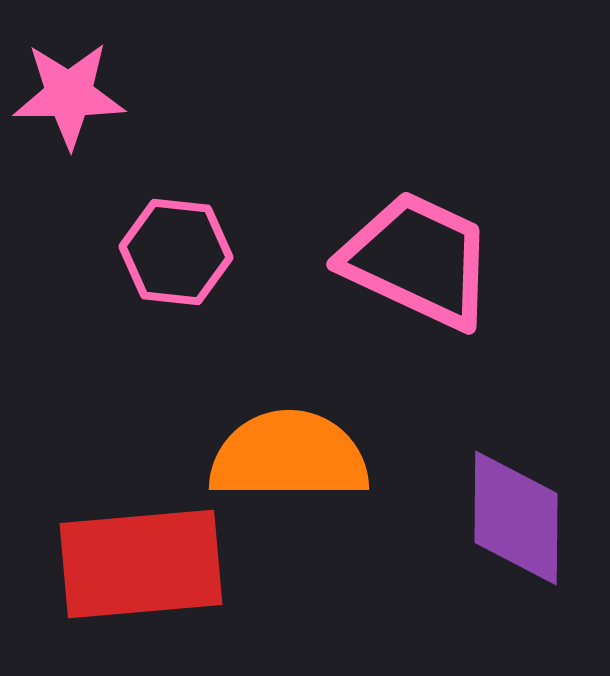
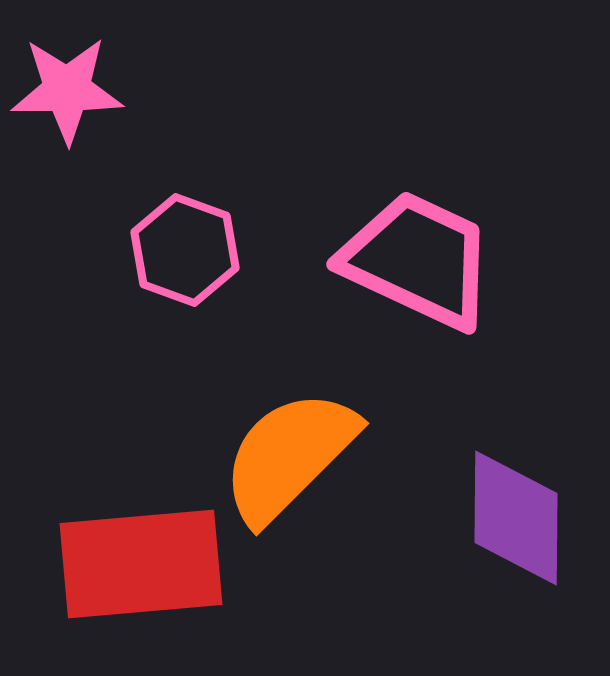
pink star: moved 2 px left, 5 px up
pink hexagon: moved 9 px right, 2 px up; rotated 14 degrees clockwise
orange semicircle: rotated 45 degrees counterclockwise
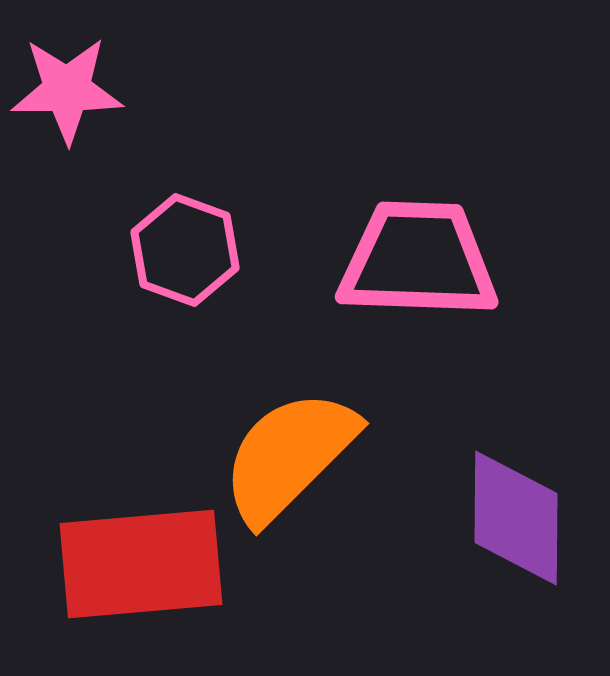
pink trapezoid: rotated 23 degrees counterclockwise
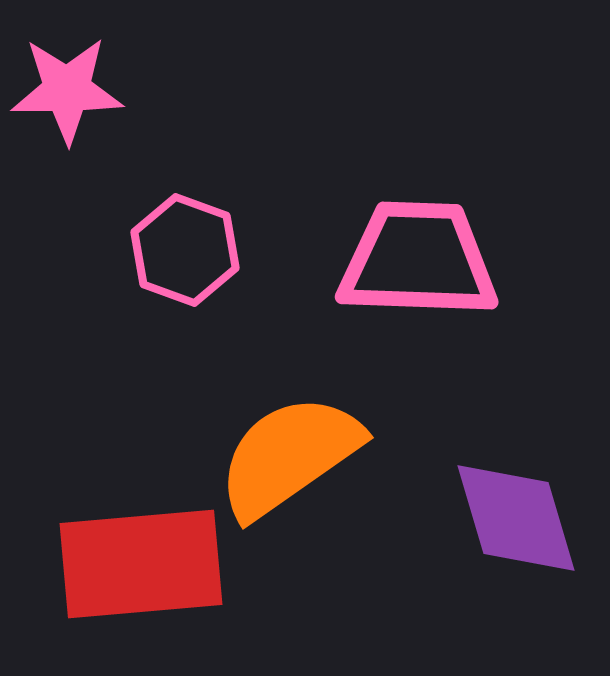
orange semicircle: rotated 10 degrees clockwise
purple diamond: rotated 17 degrees counterclockwise
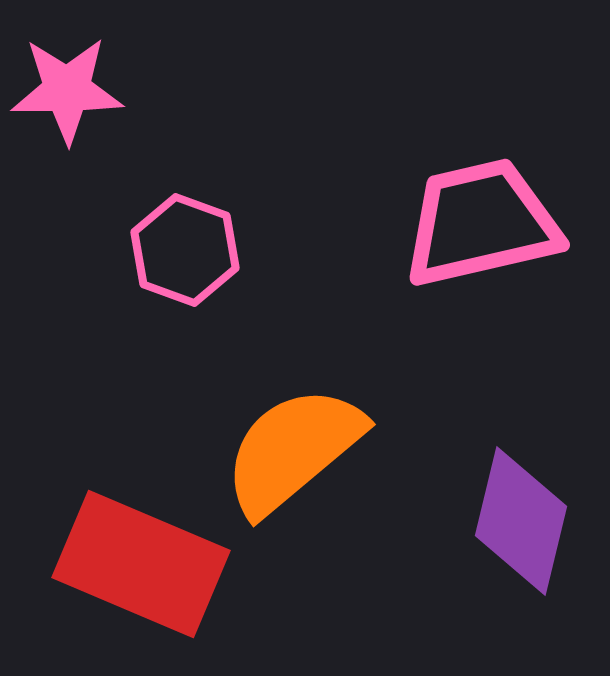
pink trapezoid: moved 63 px right, 37 px up; rotated 15 degrees counterclockwise
orange semicircle: moved 4 px right, 6 px up; rotated 5 degrees counterclockwise
purple diamond: moved 5 px right, 3 px down; rotated 30 degrees clockwise
red rectangle: rotated 28 degrees clockwise
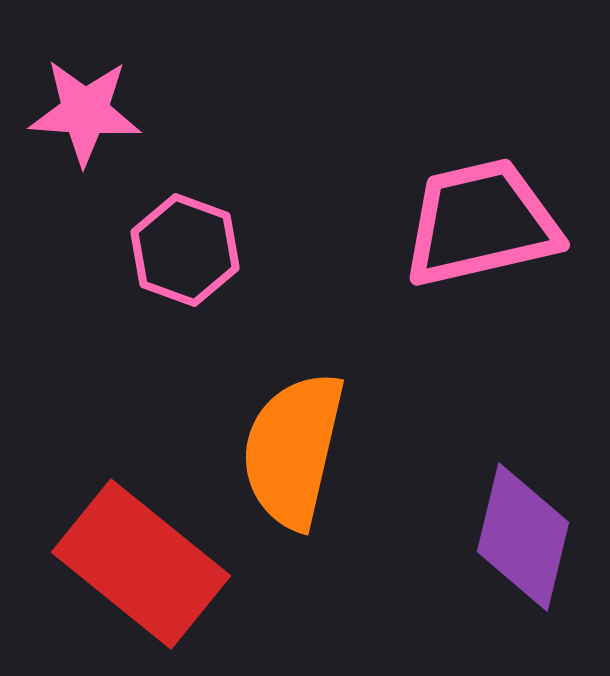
pink star: moved 18 px right, 22 px down; rotated 4 degrees clockwise
orange semicircle: rotated 37 degrees counterclockwise
purple diamond: moved 2 px right, 16 px down
red rectangle: rotated 16 degrees clockwise
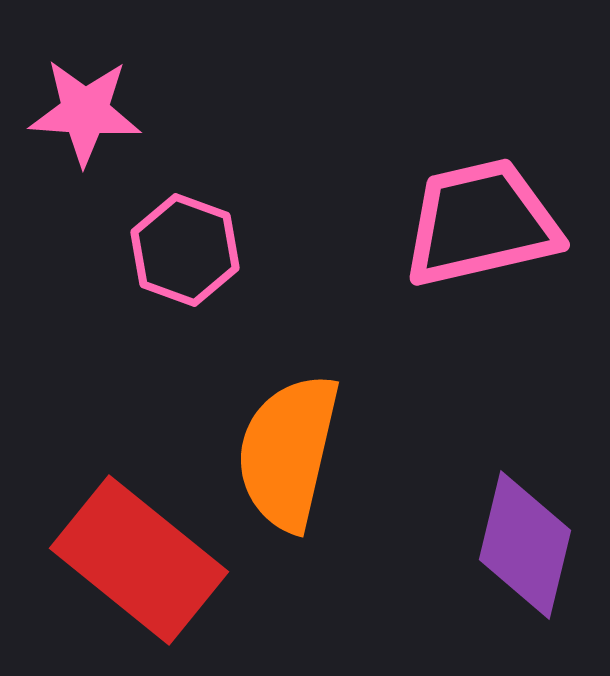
orange semicircle: moved 5 px left, 2 px down
purple diamond: moved 2 px right, 8 px down
red rectangle: moved 2 px left, 4 px up
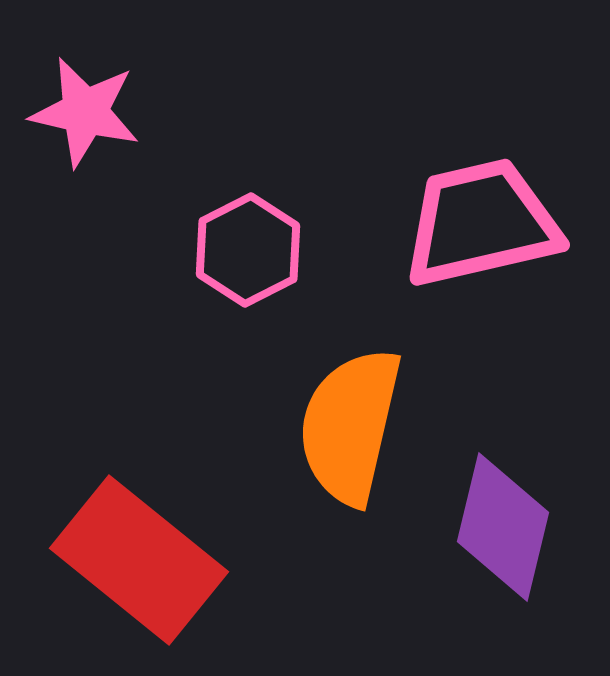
pink star: rotated 9 degrees clockwise
pink hexagon: moved 63 px right; rotated 13 degrees clockwise
orange semicircle: moved 62 px right, 26 px up
purple diamond: moved 22 px left, 18 px up
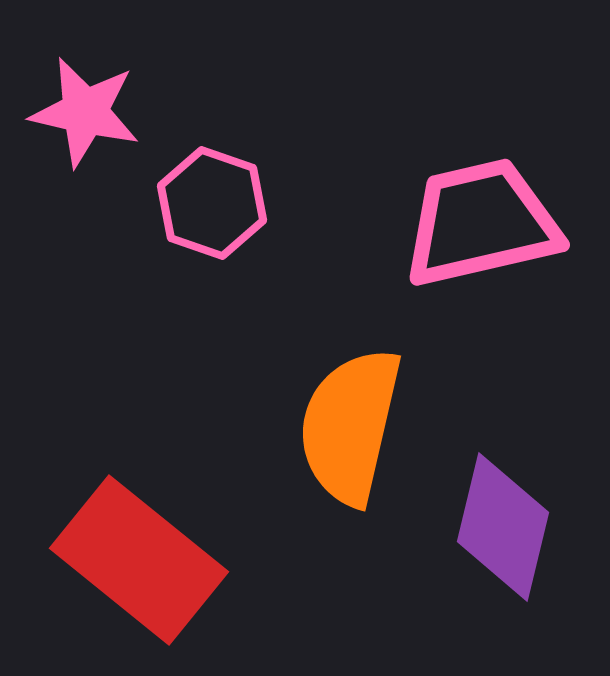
pink hexagon: moved 36 px left, 47 px up; rotated 14 degrees counterclockwise
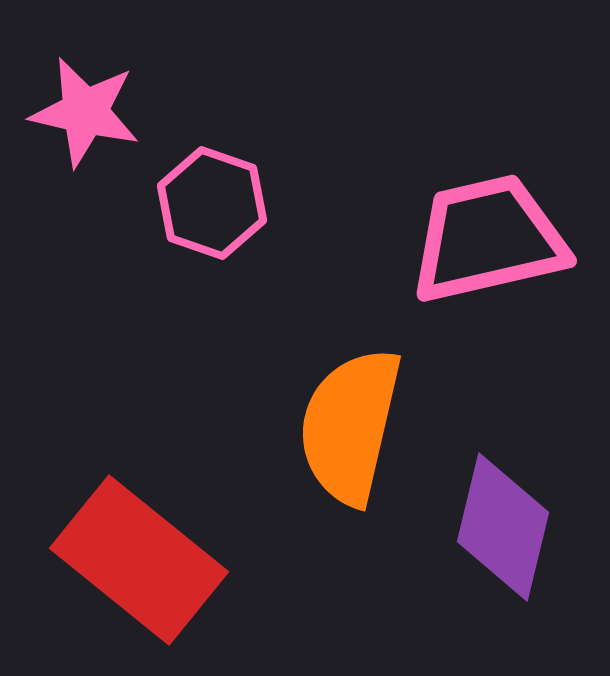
pink trapezoid: moved 7 px right, 16 px down
